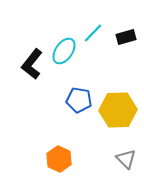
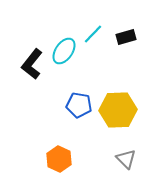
cyan line: moved 1 px down
blue pentagon: moved 5 px down
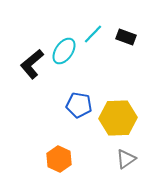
black rectangle: rotated 36 degrees clockwise
black L-shape: rotated 12 degrees clockwise
yellow hexagon: moved 8 px down
gray triangle: rotated 40 degrees clockwise
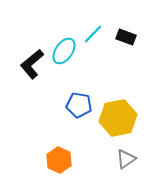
yellow hexagon: rotated 9 degrees counterclockwise
orange hexagon: moved 1 px down
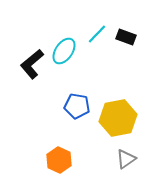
cyan line: moved 4 px right
blue pentagon: moved 2 px left, 1 px down
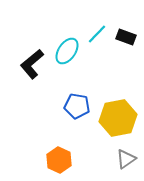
cyan ellipse: moved 3 px right
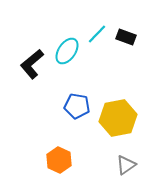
gray triangle: moved 6 px down
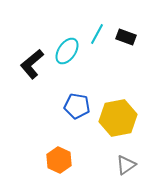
cyan line: rotated 15 degrees counterclockwise
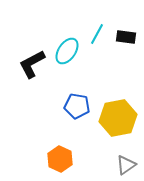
black rectangle: rotated 12 degrees counterclockwise
black L-shape: rotated 12 degrees clockwise
orange hexagon: moved 1 px right, 1 px up
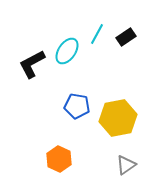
black rectangle: rotated 42 degrees counterclockwise
orange hexagon: moved 1 px left
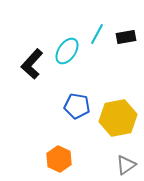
black rectangle: rotated 24 degrees clockwise
black L-shape: rotated 20 degrees counterclockwise
